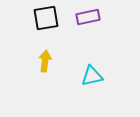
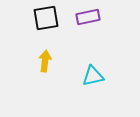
cyan triangle: moved 1 px right
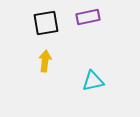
black square: moved 5 px down
cyan triangle: moved 5 px down
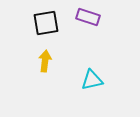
purple rectangle: rotated 30 degrees clockwise
cyan triangle: moved 1 px left, 1 px up
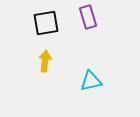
purple rectangle: rotated 55 degrees clockwise
cyan triangle: moved 1 px left, 1 px down
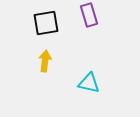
purple rectangle: moved 1 px right, 2 px up
cyan triangle: moved 2 px left, 2 px down; rotated 25 degrees clockwise
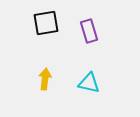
purple rectangle: moved 16 px down
yellow arrow: moved 18 px down
